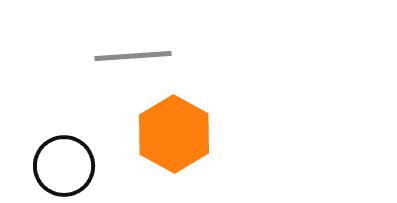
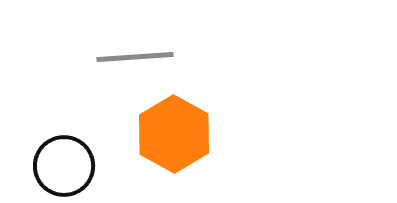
gray line: moved 2 px right, 1 px down
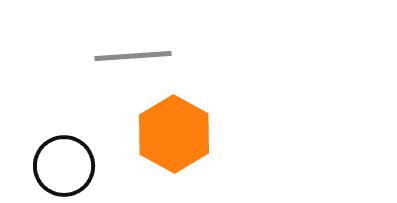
gray line: moved 2 px left, 1 px up
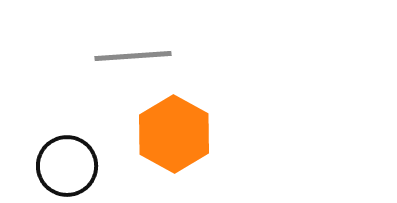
black circle: moved 3 px right
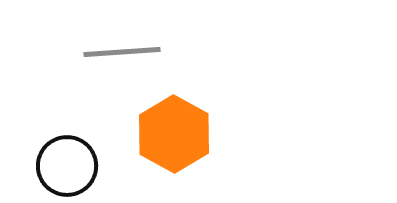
gray line: moved 11 px left, 4 px up
